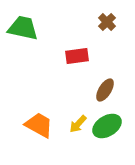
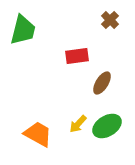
brown cross: moved 3 px right, 2 px up
green trapezoid: moved 2 px down; rotated 92 degrees clockwise
brown ellipse: moved 3 px left, 7 px up
orange trapezoid: moved 1 px left, 9 px down
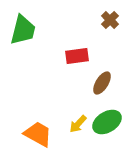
green ellipse: moved 4 px up
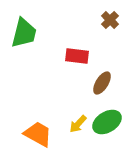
green trapezoid: moved 1 px right, 3 px down
red rectangle: rotated 15 degrees clockwise
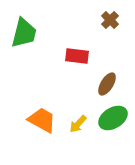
brown ellipse: moved 5 px right, 1 px down
green ellipse: moved 6 px right, 4 px up
orange trapezoid: moved 4 px right, 14 px up
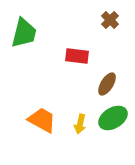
yellow arrow: moved 2 px right; rotated 30 degrees counterclockwise
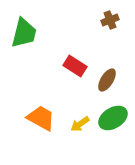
brown cross: rotated 24 degrees clockwise
red rectangle: moved 2 px left, 10 px down; rotated 25 degrees clockwise
brown ellipse: moved 4 px up
orange trapezoid: moved 1 px left, 2 px up
yellow arrow: rotated 42 degrees clockwise
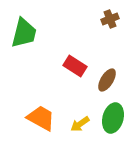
brown cross: moved 1 px up
green ellipse: rotated 44 degrees counterclockwise
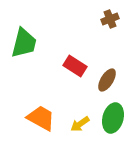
green trapezoid: moved 10 px down
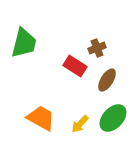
brown cross: moved 13 px left, 29 px down
green ellipse: rotated 28 degrees clockwise
yellow arrow: rotated 12 degrees counterclockwise
